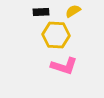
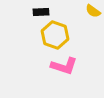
yellow semicircle: moved 20 px right; rotated 112 degrees counterclockwise
yellow hexagon: moved 1 px left; rotated 16 degrees clockwise
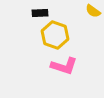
black rectangle: moved 1 px left, 1 px down
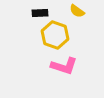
yellow semicircle: moved 16 px left
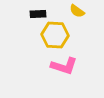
black rectangle: moved 2 px left, 1 px down
yellow hexagon: rotated 16 degrees counterclockwise
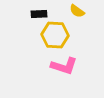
black rectangle: moved 1 px right
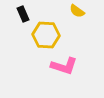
black rectangle: moved 16 px left; rotated 70 degrees clockwise
yellow hexagon: moved 9 px left
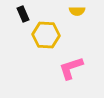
yellow semicircle: rotated 35 degrees counterclockwise
pink L-shape: moved 7 px right, 2 px down; rotated 144 degrees clockwise
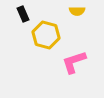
yellow hexagon: rotated 12 degrees clockwise
pink L-shape: moved 3 px right, 6 px up
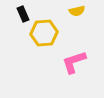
yellow semicircle: rotated 14 degrees counterclockwise
yellow hexagon: moved 2 px left, 2 px up; rotated 20 degrees counterclockwise
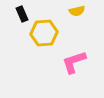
black rectangle: moved 1 px left
